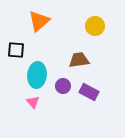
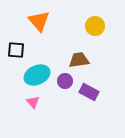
orange triangle: rotated 30 degrees counterclockwise
cyan ellipse: rotated 60 degrees clockwise
purple circle: moved 2 px right, 5 px up
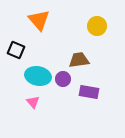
orange triangle: moved 1 px up
yellow circle: moved 2 px right
black square: rotated 18 degrees clockwise
cyan ellipse: moved 1 px right, 1 px down; rotated 35 degrees clockwise
purple circle: moved 2 px left, 2 px up
purple rectangle: rotated 18 degrees counterclockwise
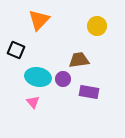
orange triangle: rotated 25 degrees clockwise
cyan ellipse: moved 1 px down
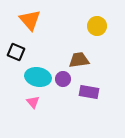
orange triangle: moved 9 px left; rotated 25 degrees counterclockwise
black square: moved 2 px down
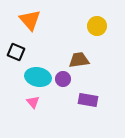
purple rectangle: moved 1 px left, 8 px down
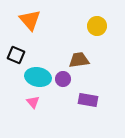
black square: moved 3 px down
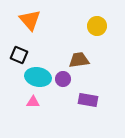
black square: moved 3 px right
pink triangle: rotated 48 degrees counterclockwise
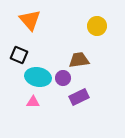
purple circle: moved 1 px up
purple rectangle: moved 9 px left, 3 px up; rotated 36 degrees counterclockwise
